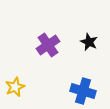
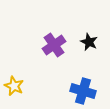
purple cross: moved 6 px right
yellow star: moved 1 px left, 1 px up; rotated 24 degrees counterclockwise
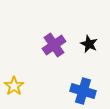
black star: moved 2 px down
yellow star: rotated 12 degrees clockwise
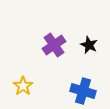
black star: moved 1 px down
yellow star: moved 9 px right
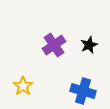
black star: rotated 24 degrees clockwise
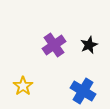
blue cross: rotated 15 degrees clockwise
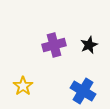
purple cross: rotated 20 degrees clockwise
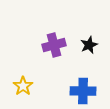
blue cross: rotated 30 degrees counterclockwise
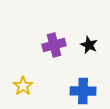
black star: rotated 24 degrees counterclockwise
